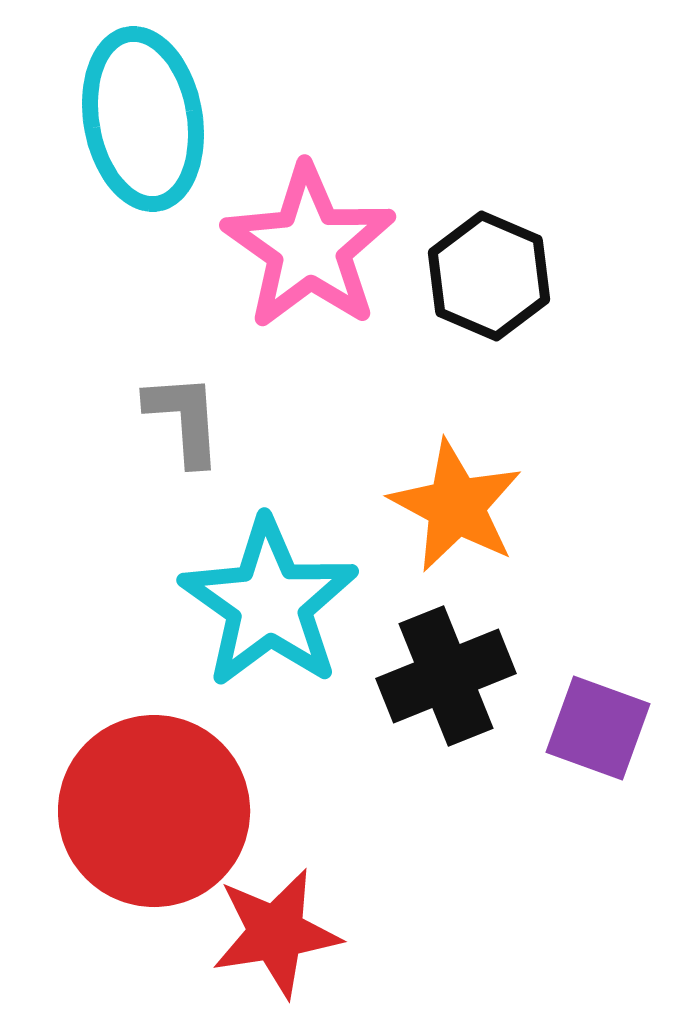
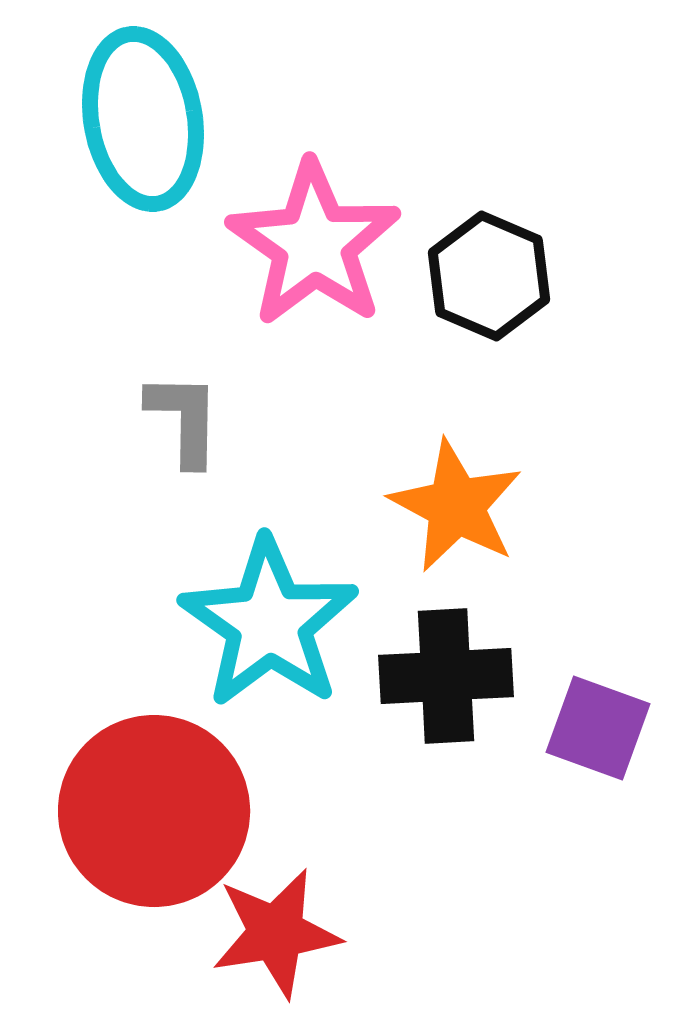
pink star: moved 5 px right, 3 px up
gray L-shape: rotated 5 degrees clockwise
cyan star: moved 20 px down
black cross: rotated 19 degrees clockwise
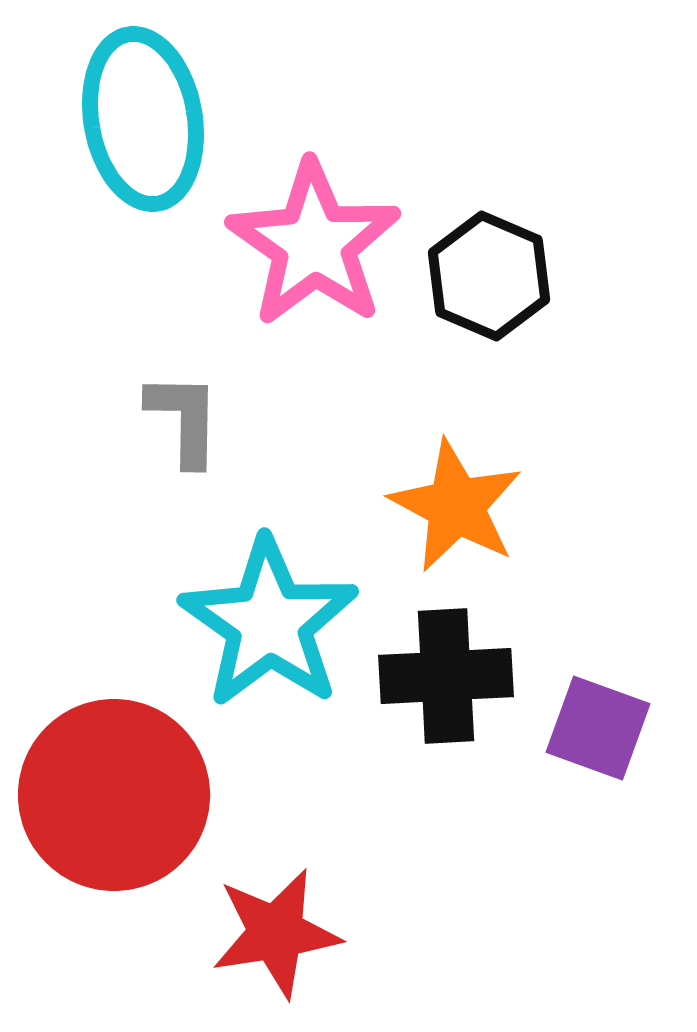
red circle: moved 40 px left, 16 px up
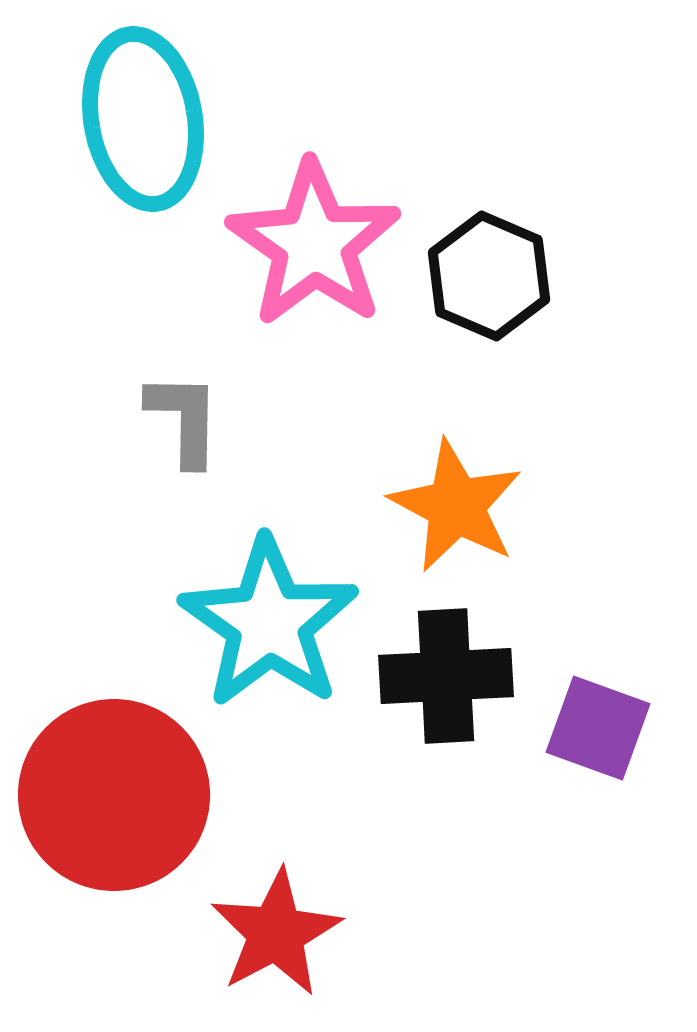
red star: rotated 19 degrees counterclockwise
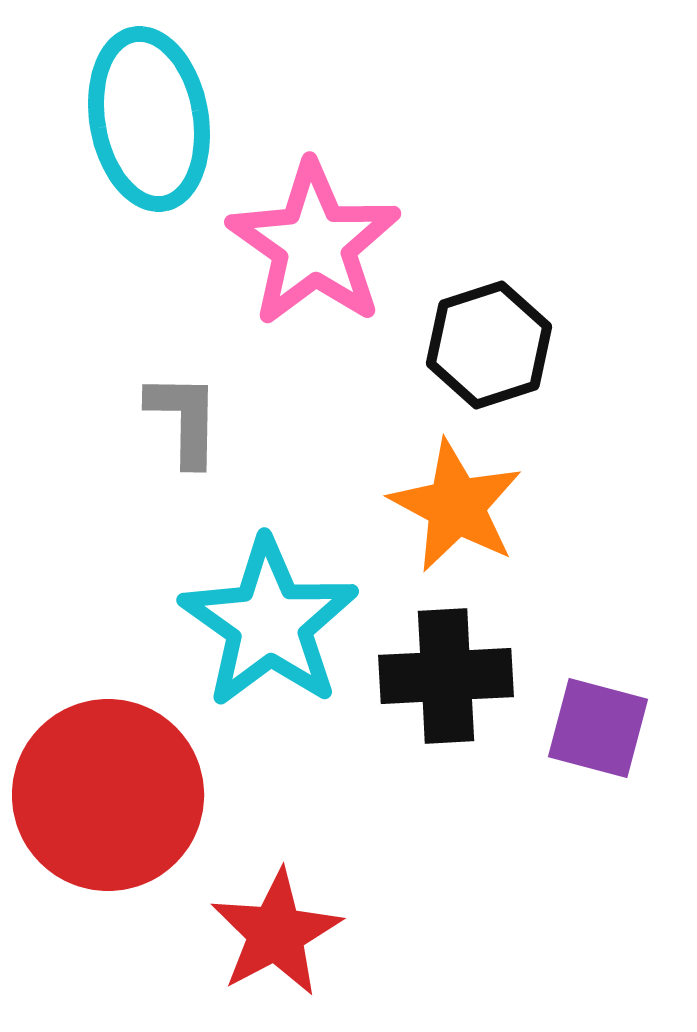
cyan ellipse: moved 6 px right
black hexagon: moved 69 px down; rotated 19 degrees clockwise
purple square: rotated 5 degrees counterclockwise
red circle: moved 6 px left
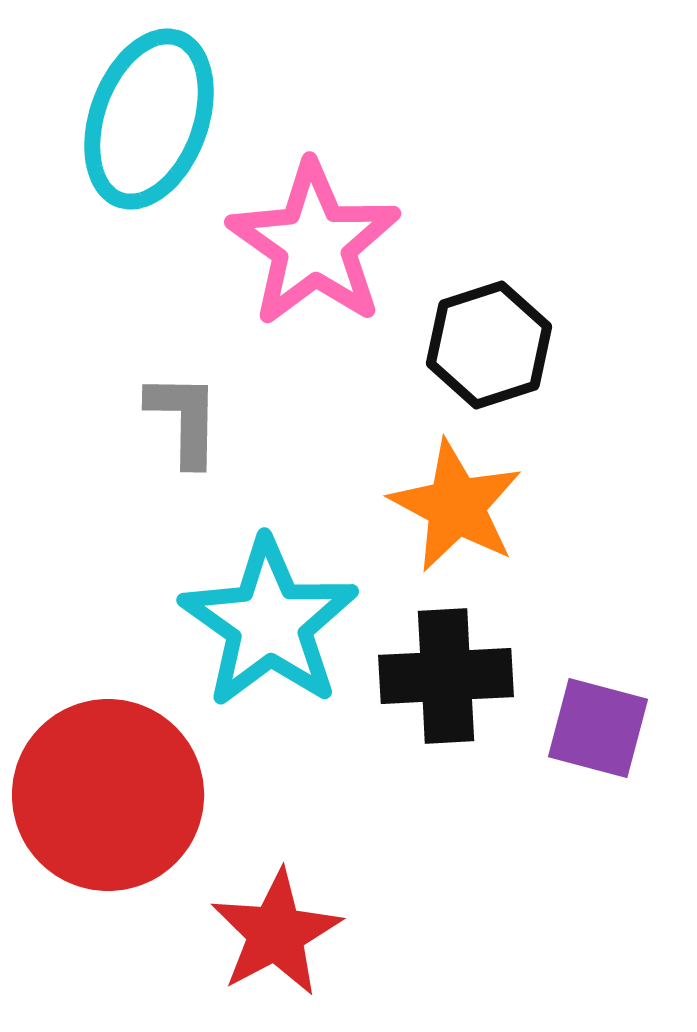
cyan ellipse: rotated 30 degrees clockwise
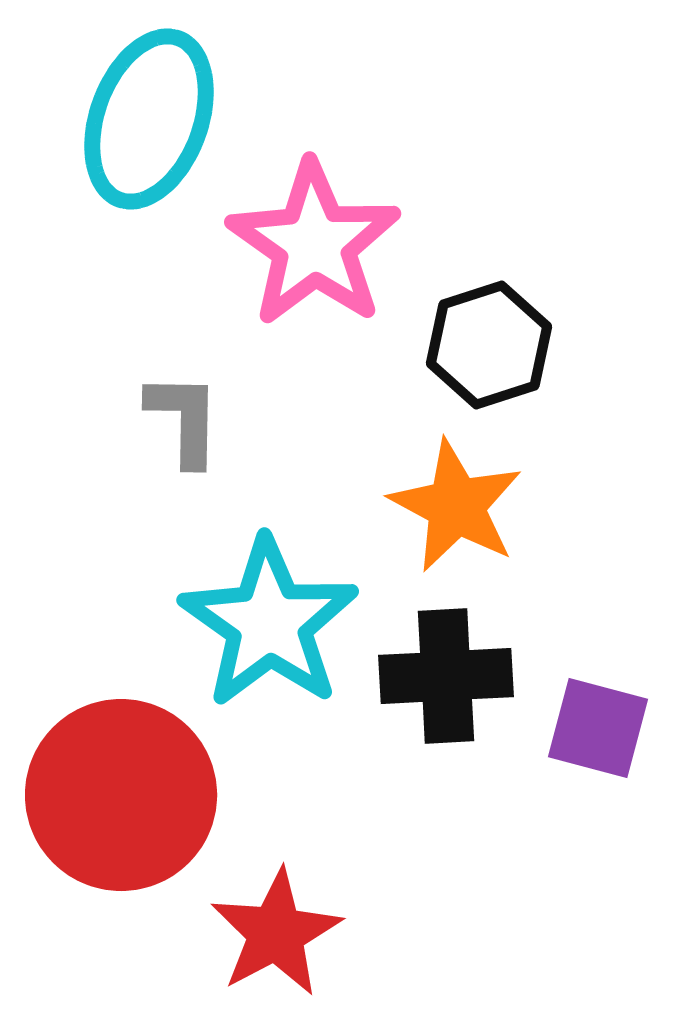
red circle: moved 13 px right
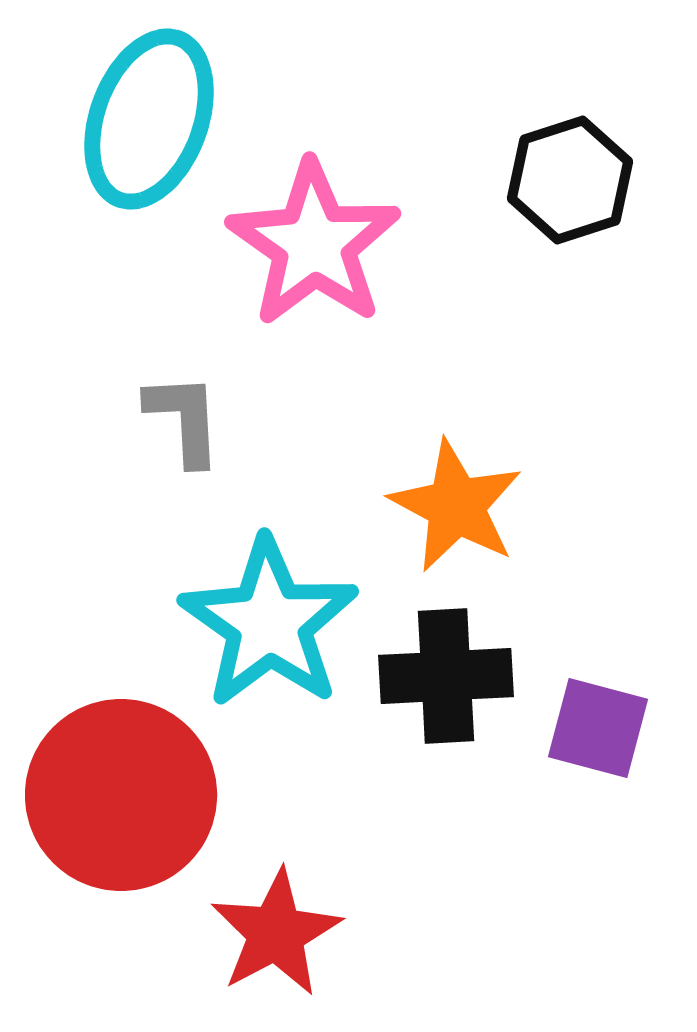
black hexagon: moved 81 px right, 165 px up
gray L-shape: rotated 4 degrees counterclockwise
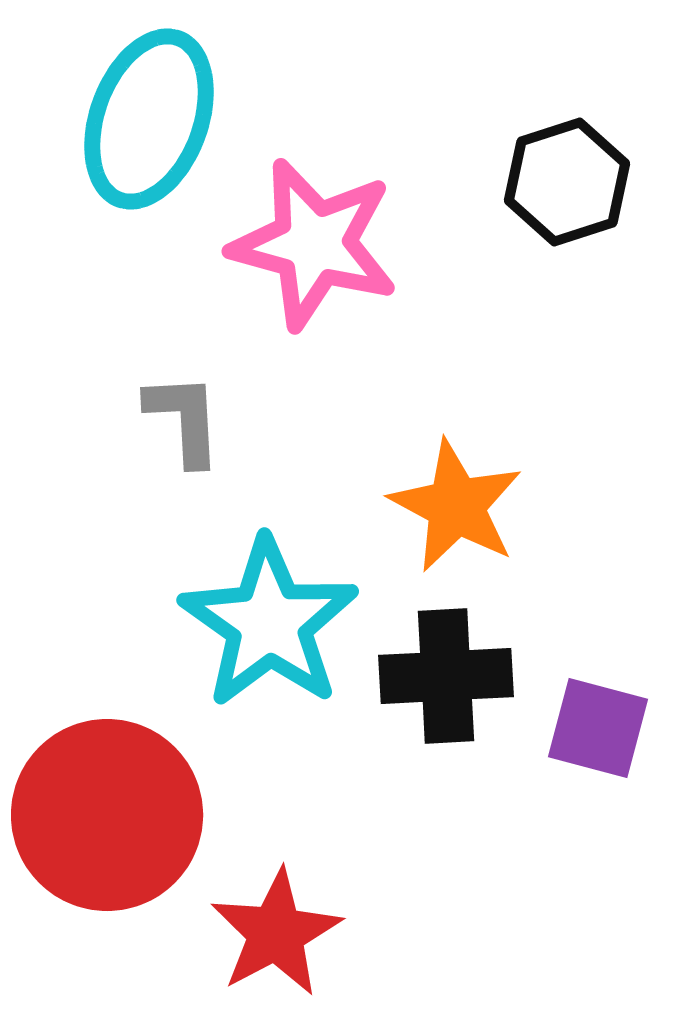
black hexagon: moved 3 px left, 2 px down
pink star: rotated 20 degrees counterclockwise
red circle: moved 14 px left, 20 px down
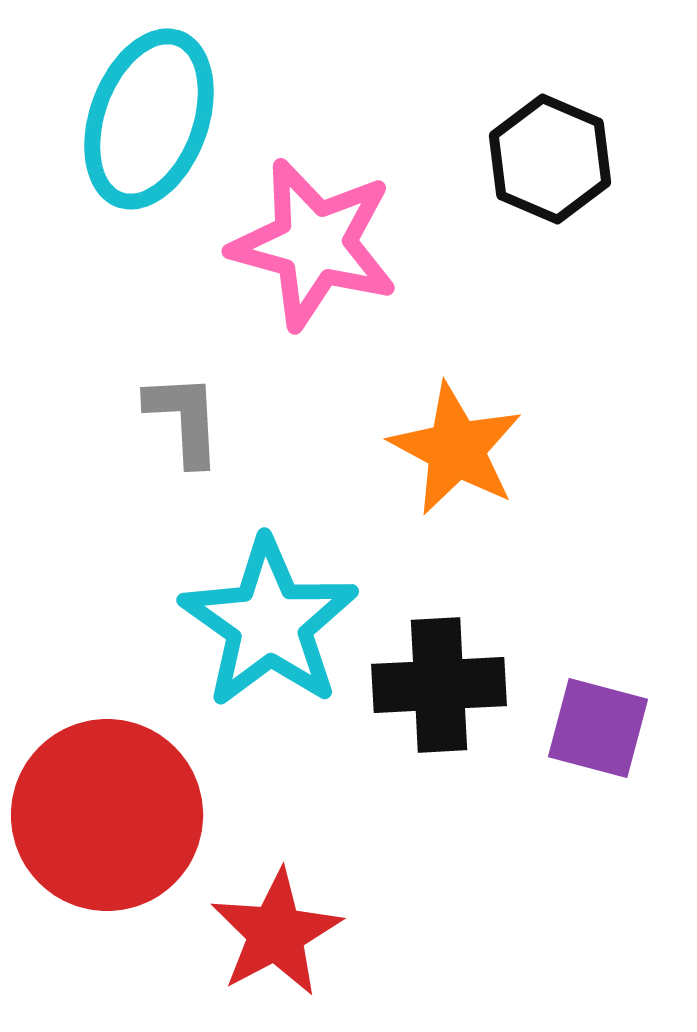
black hexagon: moved 17 px left, 23 px up; rotated 19 degrees counterclockwise
orange star: moved 57 px up
black cross: moved 7 px left, 9 px down
